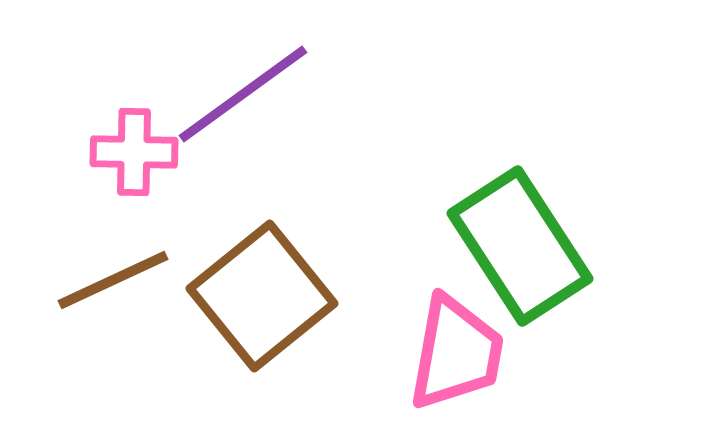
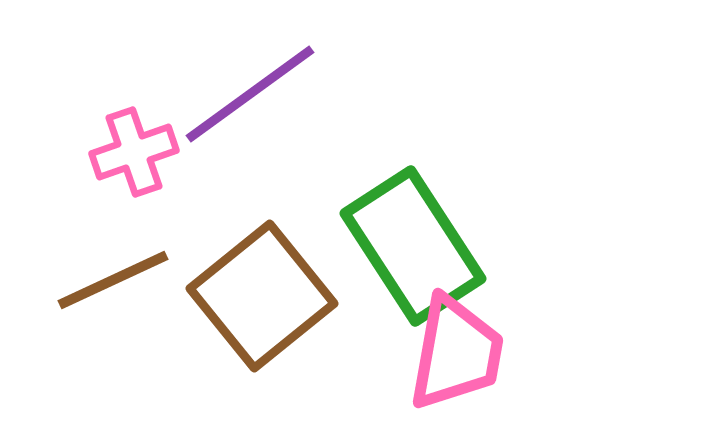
purple line: moved 7 px right
pink cross: rotated 20 degrees counterclockwise
green rectangle: moved 107 px left
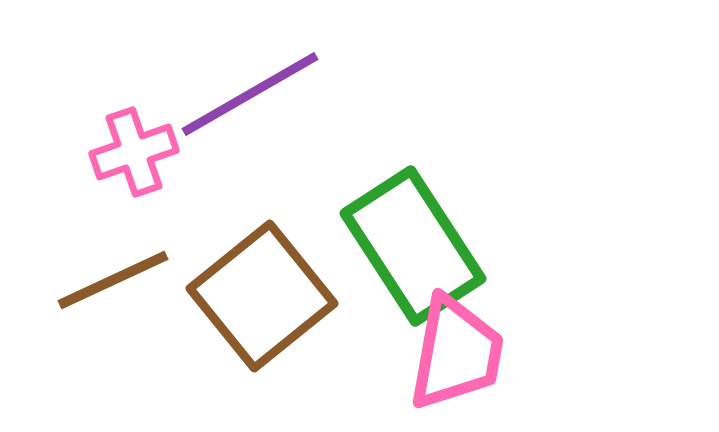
purple line: rotated 6 degrees clockwise
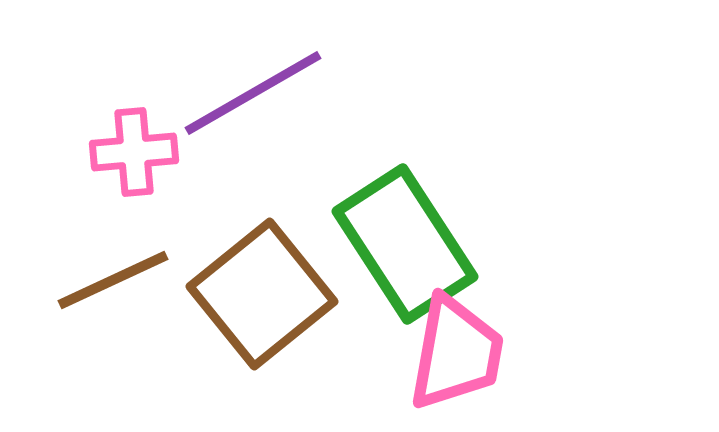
purple line: moved 3 px right, 1 px up
pink cross: rotated 14 degrees clockwise
green rectangle: moved 8 px left, 2 px up
brown square: moved 2 px up
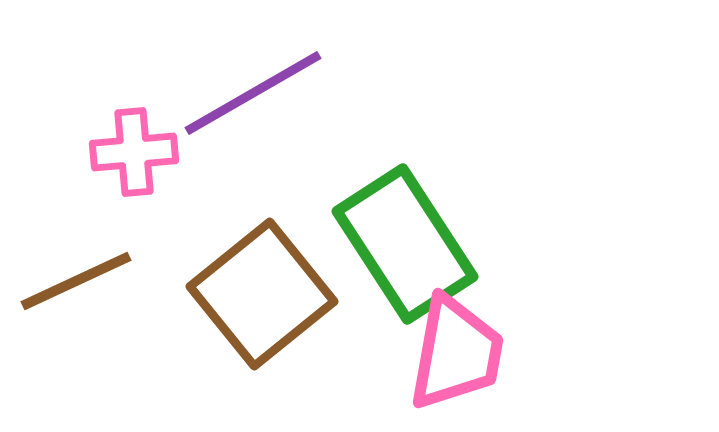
brown line: moved 37 px left, 1 px down
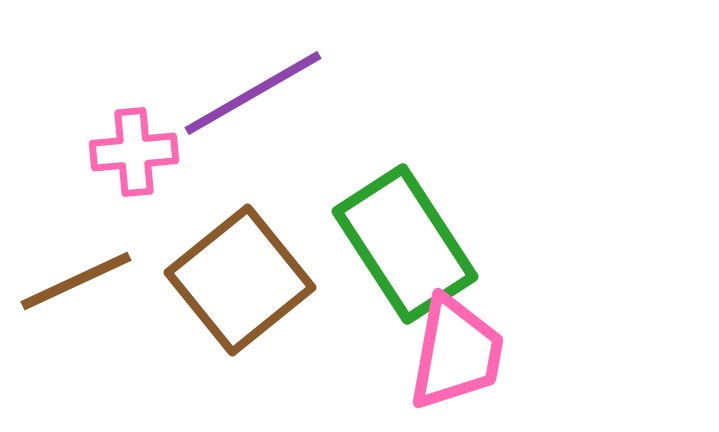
brown square: moved 22 px left, 14 px up
